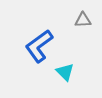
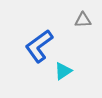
cyan triangle: moved 2 px left, 1 px up; rotated 42 degrees clockwise
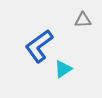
cyan triangle: moved 2 px up
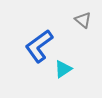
gray triangle: rotated 42 degrees clockwise
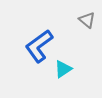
gray triangle: moved 4 px right
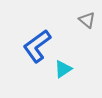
blue L-shape: moved 2 px left
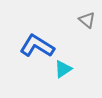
blue L-shape: rotated 68 degrees clockwise
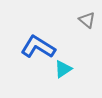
blue L-shape: moved 1 px right, 1 px down
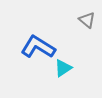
cyan triangle: moved 1 px up
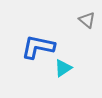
blue L-shape: rotated 20 degrees counterclockwise
